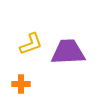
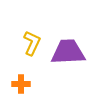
yellow L-shape: moved 1 px right, 1 px up; rotated 45 degrees counterclockwise
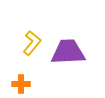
yellow L-shape: rotated 15 degrees clockwise
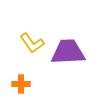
yellow L-shape: rotated 105 degrees clockwise
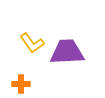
purple trapezoid: moved 1 px left
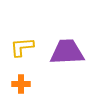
yellow L-shape: moved 10 px left, 4 px down; rotated 120 degrees clockwise
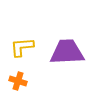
orange cross: moved 3 px left, 3 px up; rotated 18 degrees clockwise
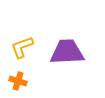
yellow L-shape: rotated 15 degrees counterclockwise
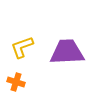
orange cross: moved 2 px left, 1 px down
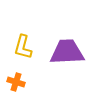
yellow L-shape: moved 1 px right; rotated 55 degrees counterclockwise
